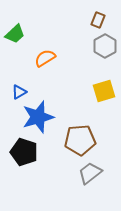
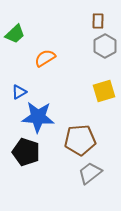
brown rectangle: moved 1 px down; rotated 21 degrees counterclockwise
blue star: rotated 20 degrees clockwise
black pentagon: moved 2 px right
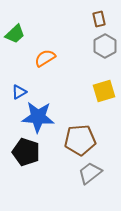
brown rectangle: moved 1 px right, 2 px up; rotated 14 degrees counterclockwise
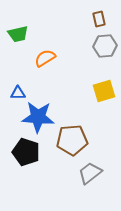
green trapezoid: moved 3 px right; rotated 30 degrees clockwise
gray hexagon: rotated 25 degrees clockwise
blue triangle: moved 1 px left, 1 px down; rotated 28 degrees clockwise
brown pentagon: moved 8 px left
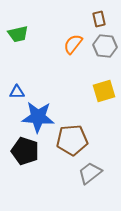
gray hexagon: rotated 10 degrees clockwise
orange semicircle: moved 28 px right, 14 px up; rotated 20 degrees counterclockwise
blue triangle: moved 1 px left, 1 px up
black pentagon: moved 1 px left, 1 px up
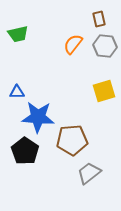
black pentagon: rotated 16 degrees clockwise
gray trapezoid: moved 1 px left
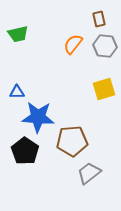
yellow square: moved 2 px up
brown pentagon: moved 1 px down
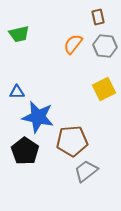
brown rectangle: moved 1 px left, 2 px up
green trapezoid: moved 1 px right
yellow square: rotated 10 degrees counterclockwise
blue star: rotated 8 degrees clockwise
gray trapezoid: moved 3 px left, 2 px up
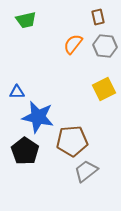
green trapezoid: moved 7 px right, 14 px up
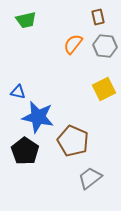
blue triangle: moved 1 px right; rotated 14 degrees clockwise
brown pentagon: moved 1 px right; rotated 28 degrees clockwise
gray trapezoid: moved 4 px right, 7 px down
